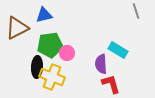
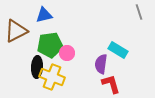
gray line: moved 3 px right, 1 px down
brown triangle: moved 1 px left, 3 px down
purple semicircle: rotated 12 degrees clockwise
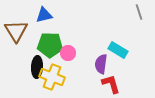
brown triangle: rotated 35 degrees counterclockwise
green pentagon: rotated 10 degrees clockwise
pink circle: moved 1 px right
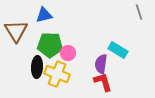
yellow cross: moved 5 px right, 3 px up
red L-shape: moved 8 px left, 2 px up
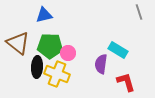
brown triangle: moved 2 px right, 12 px down; rotated 20 degrees counterclockwise
green pentagon: moved 1 px down
red L-shape: moved 23 px right
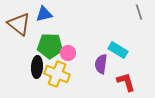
blue triangle: moved 1 px up
brown triangle: moved 1 px right, 19 px up
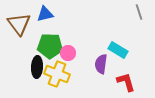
blue triangle: moved 1 px right
brown triangle: rotated 15 degrees clockwise
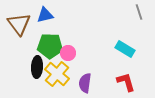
blue triangle: moved 1 px down
cyan rectangle: moved 7 px right, 1 px up
purple semicircle: moved 16 px left, 19 px down
yellow cross: rotated 20 degrees clockwise
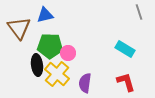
brown triangle: moved 4 px down
black ellipse: moved 2 px up; rotated 10 degrees counterclockwise
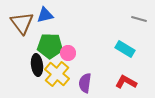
gray line: moved 7 px down; rotated 56 degrees counterclockwise
brown triangle: moved 3 px right, 5 px up
red L-shape: rotated 45 degrees counterclockwise
